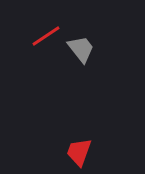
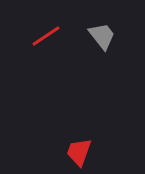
gray trapezoid: moved 21 px right, 13 px up
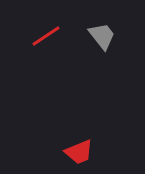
red trapezoid: rotated 132 degrees counterclockwise
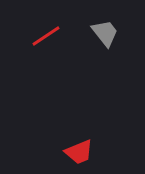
gray trapezoid: moved 3 px right, 3 px up
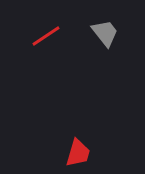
red trapezoid: moved 1 px left, 1 px down; rotated 52 degrees counterclockwise
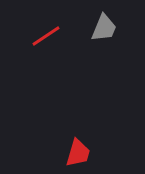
gray trapezoid: moved 1 px left, 5 px up; rotated 60 degrees clockwise
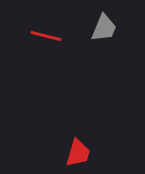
red line: rotated 48 degrees clockwise
